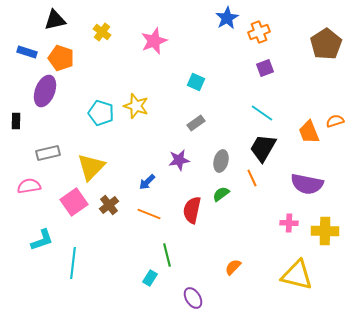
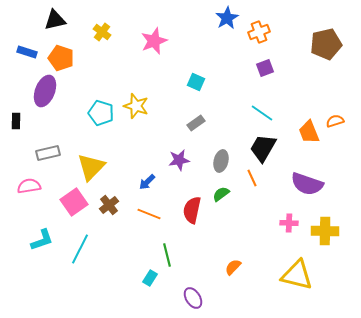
brown pentagon at (326, 44): rotated 20 degrees clockwise
purple semicircle at (307, 184): rotated 8 degrees clockwise
cyan line at (73, 263): moved 7 px right, 14 px up; rotated 20 degrees clockwise
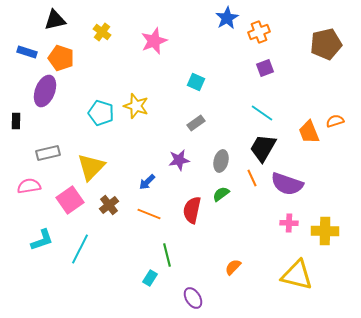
purple semicircle at (307, 184): moved 20 px left
pink square at (74, 202): moved 4 px left, 2 px up
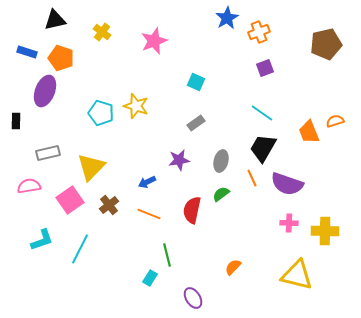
blue arrow at (147, 182): rotated 18 degrees clockwise
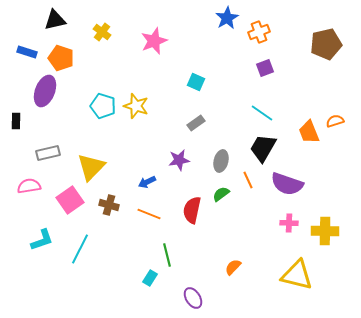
cyan pentagon at (101, 113): moved 2 px right, 7 px up
orange line at (252, 178): moved 4 px left, 2 px down
brown cross at (109, 205): rotated 36 degrees counterclockwise
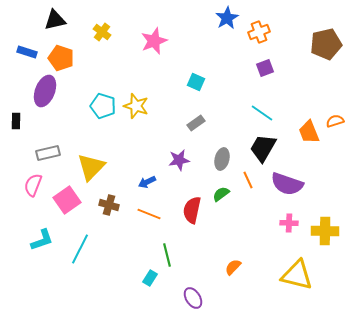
gray ellipse at (221, 161): moved 1 px right, 2 px up
pink semicircle at (29, 186): moved 4 px right, 1 px up; rotated 60 degrees counterclockwise
pink square at (70, 200): moved 3 px left
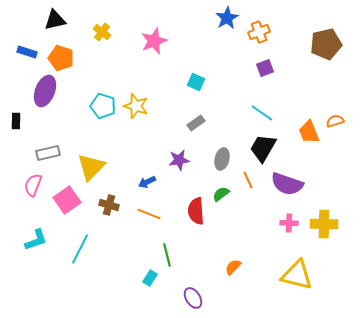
red semicircle at (192, 210): moved 4 px right, 1 px down; rotated 16 degrees counterclockwise
yellow cross at (325, 231): moved 1 px left, 7 px up
cyan L-shape at (42, 240): moved 6 px left
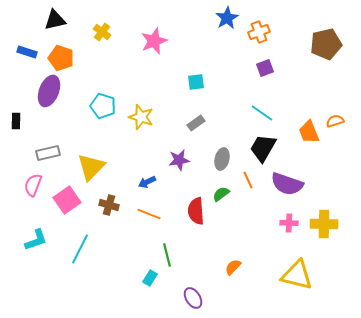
cyan square at (196, 82): rotated 30 degrees counterclockwise
purple ellipse at (45, 91): moved 4 px right
yellow star at (136, 106): moved 5 px right, 11 px down
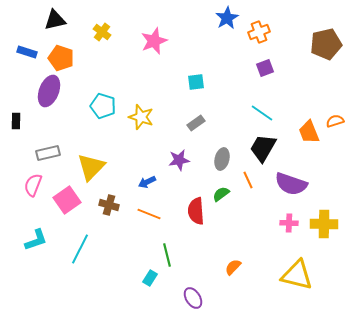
purple semicircle at (287, 184): moved 4 px right
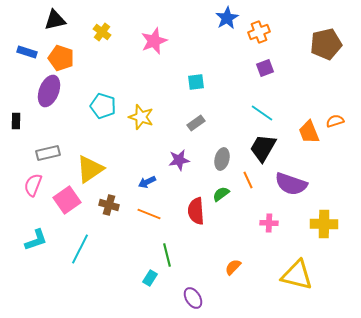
yellow triangle at (91, 167): moved 1 px left, 2 px down; rotated 12 degrees clockwise
pink cross at (289, 223): moved 20 px left
